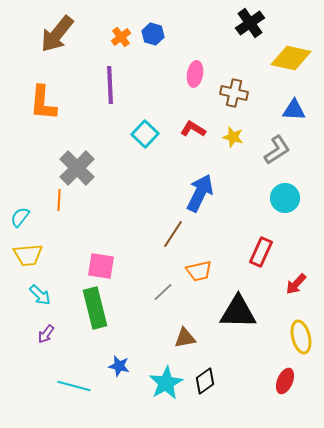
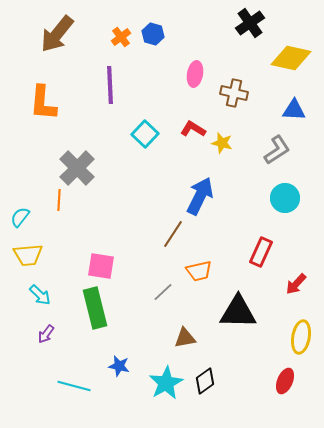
yellow star: moved 11 px left, 6 px down
blue arrow: moved 3 px down
yellow ellipse: rotated 24 degrees clockwise
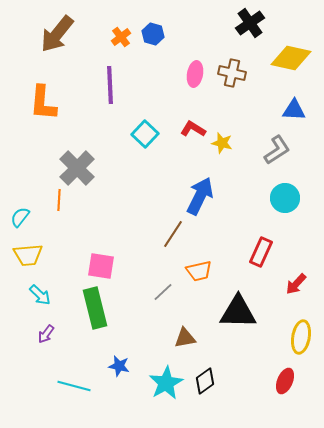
brown cross: moved 2 px left, 20 px up
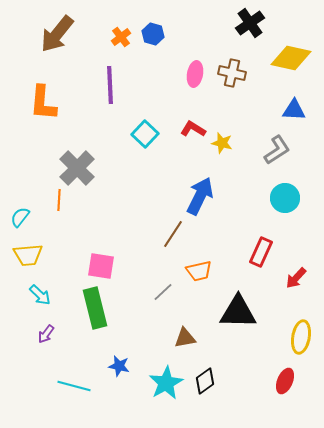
red arrow: moved 6 px up
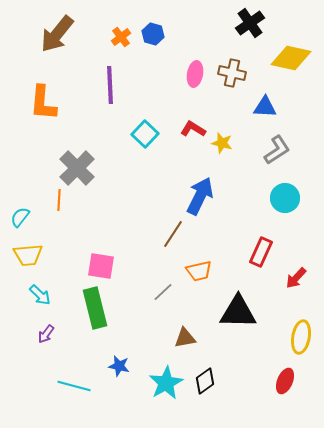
blue triangle: moved 29 px left, 3 px up
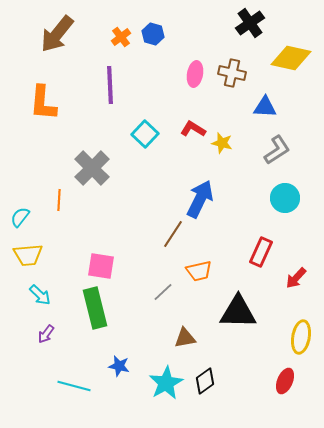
gray cross: moved 15 px right
blue arrow: moved 3 px down
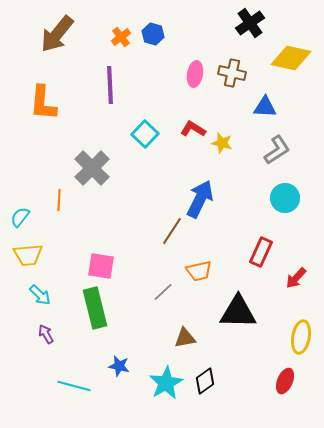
brown line: moved 1 px left, 3 px up
purple arrow: rotated 114 degrees clockwise
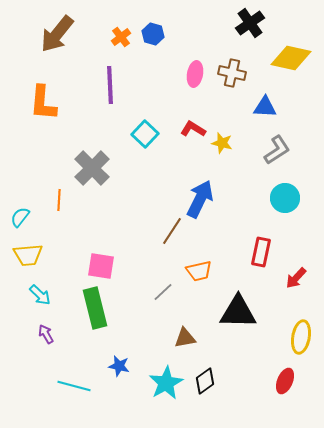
red rectangle: rotated 12 degrees counterclockwise
